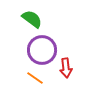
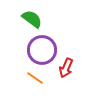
red arrow: rotated 30 degrees clockwise
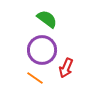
green semicircle: moved 15 px right
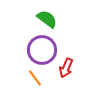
orange line: rotated 18 degrees clockwise
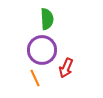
green semicircle: rotated 50 degrees clockwise
orange line: rotated 12 degrees clockwise
